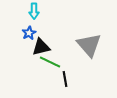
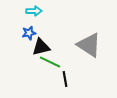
cyan arrow: rotated 91 degrees counterclockwise
blue star: rotated 16 degrees clockwise
gray triangle: rotated 16 degrees counterclockwise
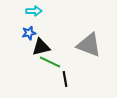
gray triangle: rotated 12 degrees counterclockwise
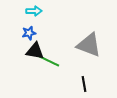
black triangle: moved 6 px left, 4 px down; rotated 24 degrees clockwise
green line: moved 1 px left, 1 px up
black line: moved 19 px right, 5 px down
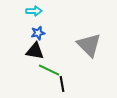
blue star: moved 9 px right
gray triangle: rotated 24 degrees clockwise
green line: moved 9 px down
black line: moved 22 px left
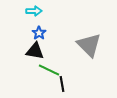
blue star: moved 1 px right; rotated 24 degrees counterclockwise
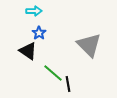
black triangle: moved 7 px left; rotated 24 degrees clockwise
green line: moved 4 px right, 3 px down; rotated 15 degrees clockwise
black line: moved 6 px right
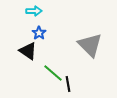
gray triangle: moved 1 px right
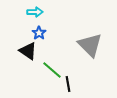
cyan arrow: moved 1 px right, 1 px down
green line: moved 1 px left, 3 px up
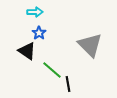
black triangle: moved 1 px left
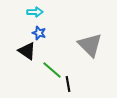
blue star: rotated 16 degrees counterclockwise
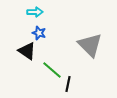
black line: rotated 21 degrees clockwise
